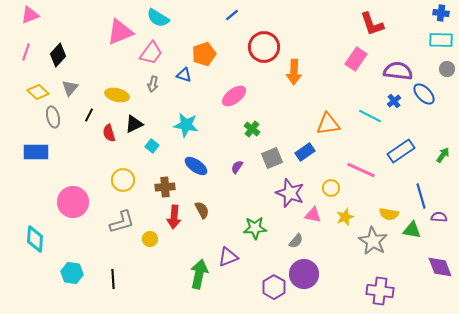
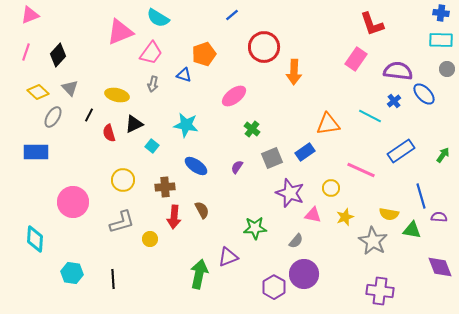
gray triangle at (70, 88): rotated 24 degrees counterclockwise
gray ellipse at (53, 117): rotated 45 degrees clockwise
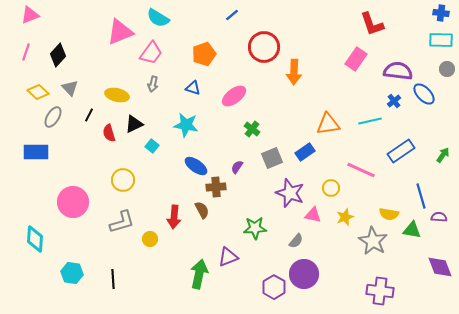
blue triangle at (184, 75): moved 9 px right, 13 px down
cyan line at (370, 116): moved 5 px down; rotated 40 degrees counterclockwise
brown cross at (165, 187): moved 51 px right
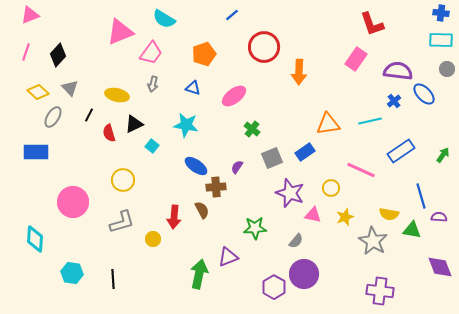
cyan semicircle at (158, 18): moved 6 px right, 1 px down
orange arrow at (294, 72): moved 5 px right
yellow circle at (150, 239): moved 3 px right
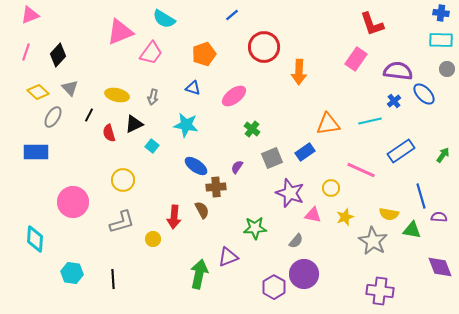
gray arrow at (153, 84): moved 13 px down
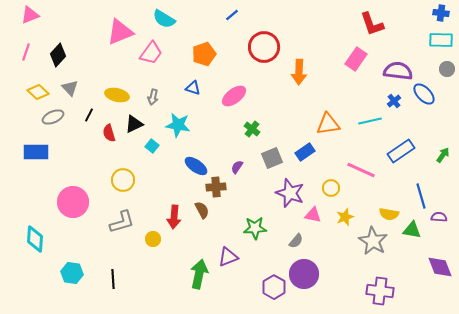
gray ellipse at (53, 117): rotated 35 degrees clockwise
cyan star at (186, 125): moved 8 px left
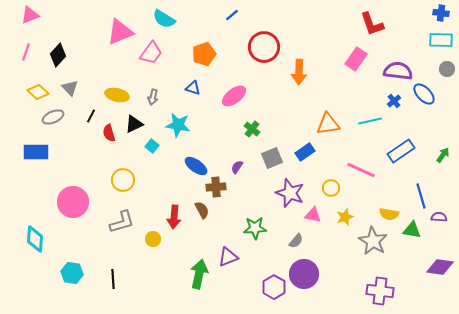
black line at (89, 115): moved 2 px right, 1 px down
purple diamond at (440, 267): rotated 60 degrees counterclockwise
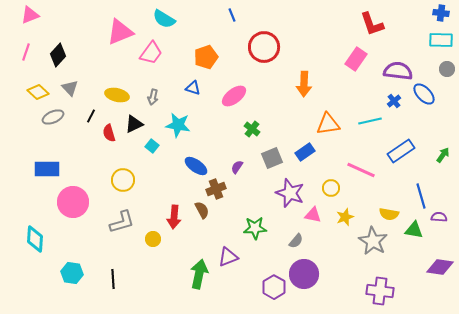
blue line at (232, 15): rotated 72 degrees counterclockwise
orange pentagon at (204, 54): moved 2 px right, 3 px down
orange arrow at (299, 72): moved 5 px right, 12 px down
blue rectangle at (36, 152): moved 11 px right, 17 px down
brown cross at (216, 187): moved 2 px down; rotated 18 degrees counterclockwise
green triangle at (412, 230): moved 2 px right
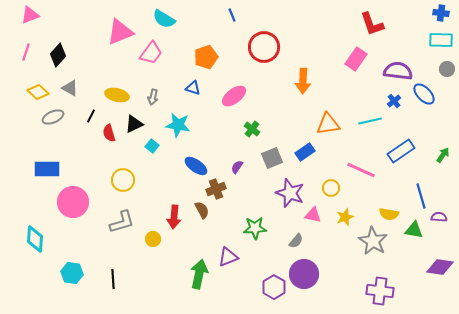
orange arrow at (304, 84): moved 1 px left, 3 px up
gray triangle at (70, 88): rotated 18 degrees counterclockwise
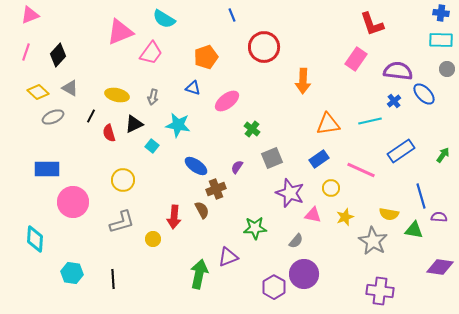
pink ellipse at (234, 96): moved 7 px left, 5 px down
blue rectangle at (305, 152): moved 14 px right, 7 px down
